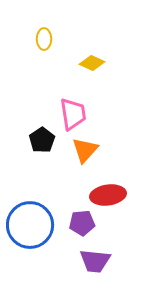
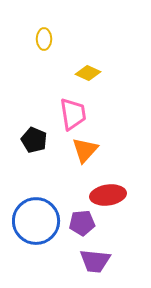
yellow diamond: moved 4 px left, 10 px down
black pentagon: moved 8 px left; rotated 15 degrees counterclockwise
blue circle: moved 6 px right, 4 px up
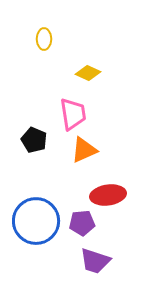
orange triangle: moved 1 px left; rotated 24 degrees clockwise
purple trapezoid: rotated 12 degrees clockwise
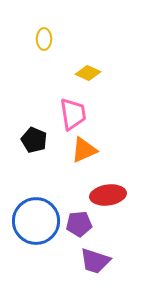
purple pentagon: moved 3 px left, 1 px down
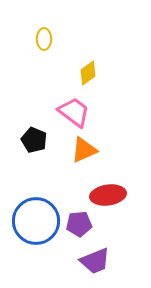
yellow diamond: rotated 60 degrees counterclockwise
pink trapezoid: moved 1 px right, 2 px up; rotated 44 degrees counterclockwise
purple trapezoid: rotated 40 degrees counterclockwise
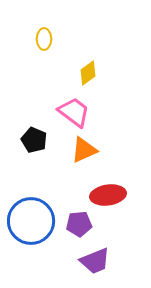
blue circle: moved 5 px left
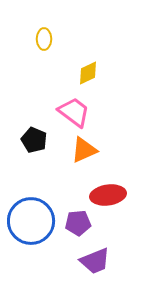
yellow diamond: rotated 10 degrees clockwise
purple pentagon: moved 1 px left, 1 px up
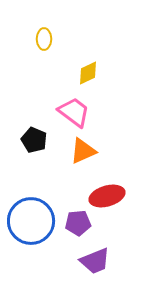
orange triangle: moved 1 px left, 1 px down
red ellipse: moved 1 px left, 1 px down; rotated 8 degrees counterclockwise
